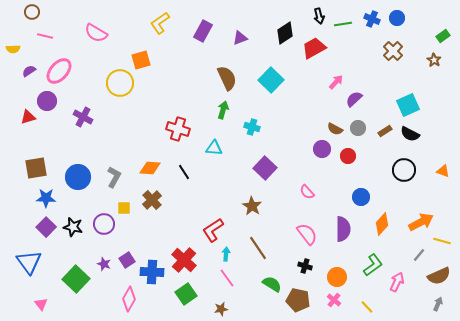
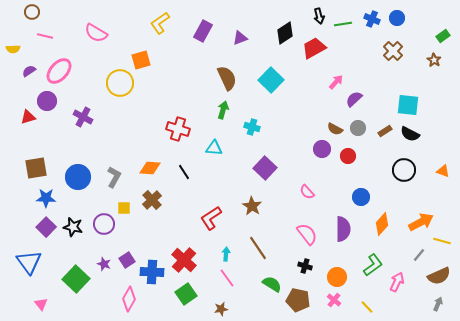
cyan square at (408, 105): rotated 30 degrees clockwise
red L-shape at (213, 230): moved 2 px left, 12 px up
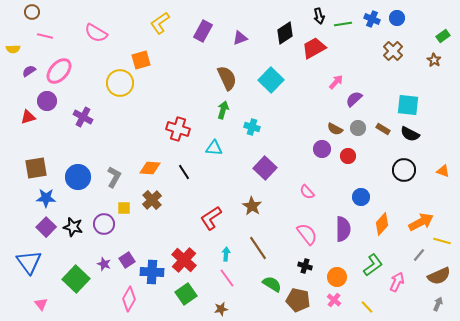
brown rectangle at (385, 131): moved 2 px left, 2 px up; rotated 64 degrees clockwise
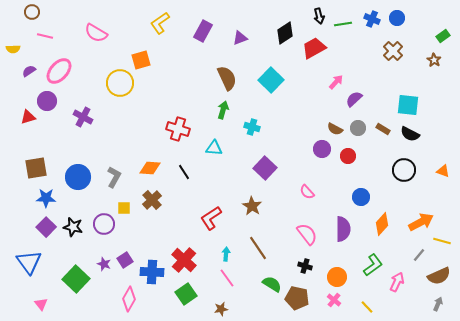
purple square at (127, 260): moved 2 px left
brown pentagon at (298, 300): moved 1 px left, 2 px up
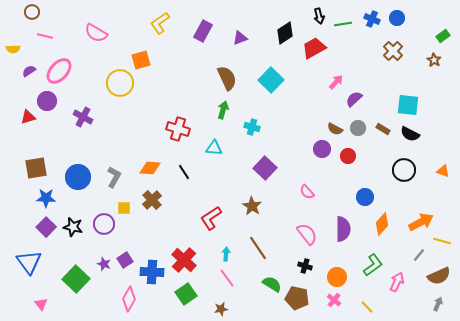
blue circle at (361, 197): moved 4 px right
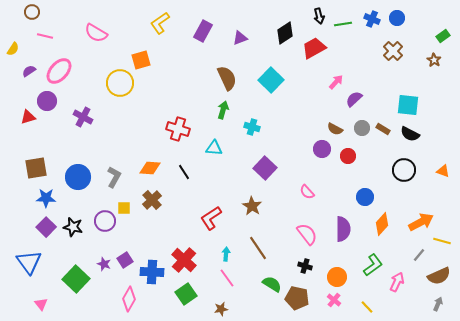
yellow semicircle at (13, 49): rotated 56 degrees counterclockwise
gray circle at (358, 128): moved 4 px right
purple circle at (104, 224): moved 1 px right, 3 px up
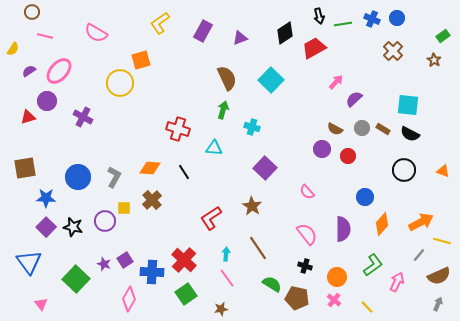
brown square at (36, 168): moved 11 px left
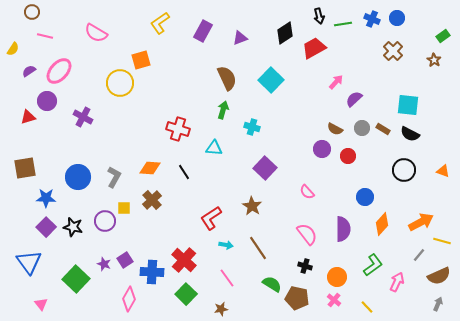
cyan arrow at (226, 254): moved 9 px up; rotated 96 degrees clockwise
green square at (186, 294): rotated 10 degrees counterclockwise
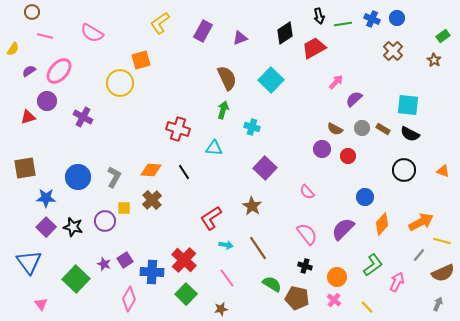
pink semicircle at (96, 33): moved 4 px left
orange diamond at (150, 168): moved 1 px right, 2 px down
purple semicircle at (343, 229): rotated 135 degrees counterclockwise
brown semicircle at (439, 276): moved 4 px right, 3 px up
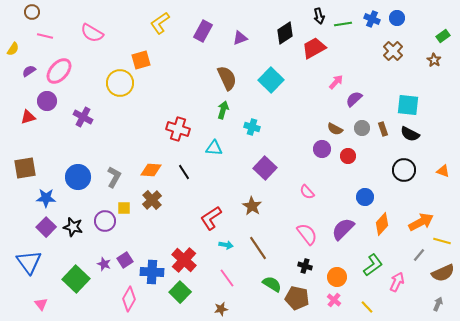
brown rectangle at (383, 129): rotated 40 degrees clockwise
green square at (186, 294): moved 6 px left, 2 px up
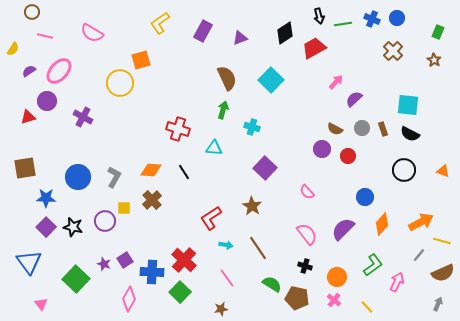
green rectangle at (443, 36): moved 5 px left, 4 px up; rotated 32 degrees counterclockwise
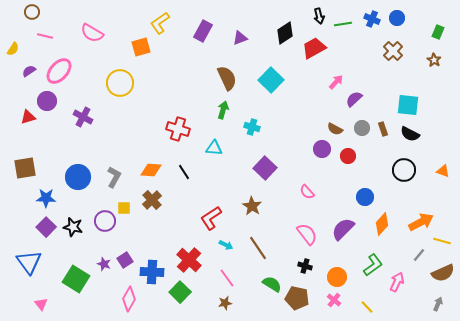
orange square at (141, 60): moved 13 px up
cyan arrow at (226, 245): rotated 16 degrees clockwise
red cross at (184, 260): moved 5 px right
green square at (76, 279): rotated 12 degrees counterclockwise
brown star at (221, 309): moved 4 px right, 6 px up
